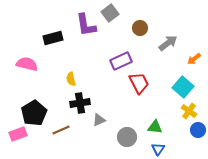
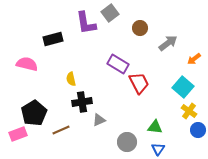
purple L-shape: moved 2 px up
black rectangle: moved 1 px down
purple rectangle: moved 3 px left, 3 px down; rotated 55 degrees clockwise
black cross: moved 2 px right, 1 px up
gray circle: moved 5 px down
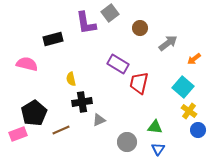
red trapezoid: rotated 140 degrees counterclockwise
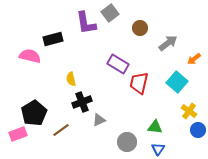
pink semicircle: moved 3 px right, 8 px up
cyan square: moved 6 px left, 5 px up
black cross: rotated 12 degrees counterclockwise
brown line: rotated 12 degrees counterclockwise
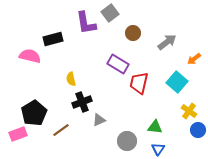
brown circle: moved 7 px left, 5 px down
gray arrow: moved 1 px left, 1 px up
gray circle: moved 1 px up
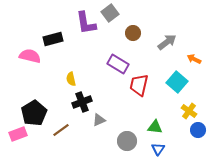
orange arrow: rotated 64 degrees clockwise
red trapezoid: moved 2 px down
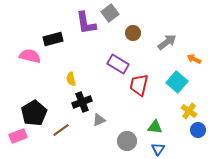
pink rectangle: moved 2 px down
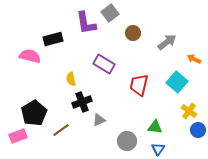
purple rectangle: moved 14 px left
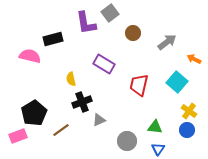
blue circle: moved 11 px left
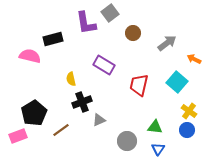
gray arrow: moved 1 px down
purple rectangle: moved 1 px down
